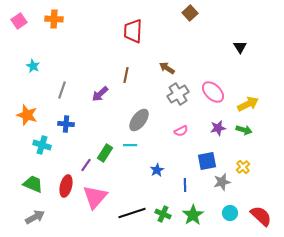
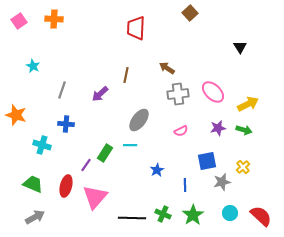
red trapezoid: moved 3 px right, 3 px up
gray cross: rotated 25 degrees clockwise
orange star: moved 11 px left
black line: moved 5 px down; rotated 20 degrees clockwise
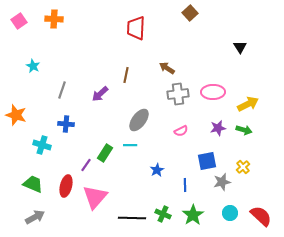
pink ellipse: rotated 45 degrees counterclockwise
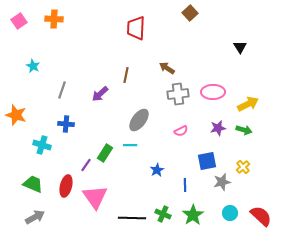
pink triangle: rotated 16 degrees counterclockwise
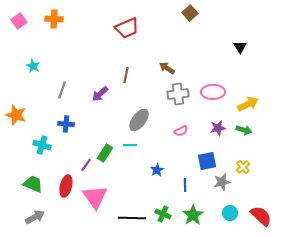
red trapezoid: moved 9 px left; rotated 115 degrees counterclockwise
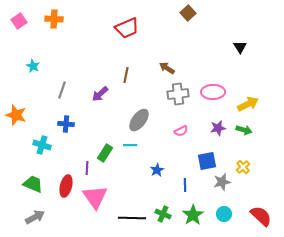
brown square: moved 2 px left
purple line: moved 1 px right, 3 px down; rotated 32 degrees counterclockwise
cyan circle: moved 6 px left, 1 px down
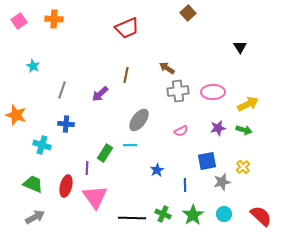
gray cross: moved 3 px up
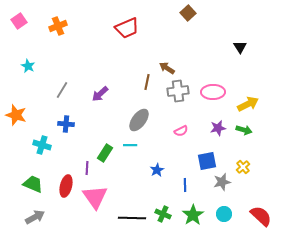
orange cross: moved 4 px right, 7 px down; rotated 24 degrees counterclockwise
cyan star: moved 5 px left
brown line: moved 21 px right, 7 px down
gray line: rotated 12 degrees clockwise
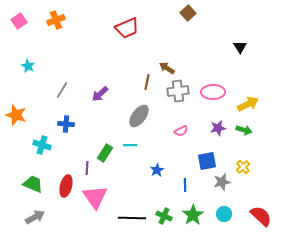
orange cross: moved 2 px left, 6 px up
gray ellipse: moved 4 px up
green cross: moved 1 px right, 2 px down
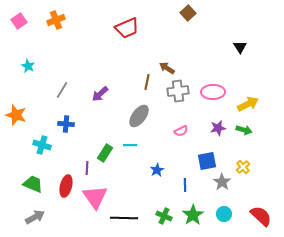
gray star: rotated 24 degrees counterclockwise
black line: moved 8 px left
